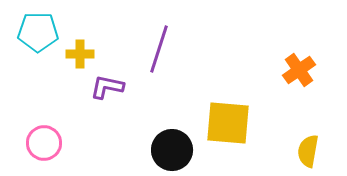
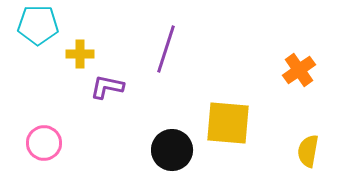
cyan pentagon: moved 7 px up
purple line: moved 7 px right
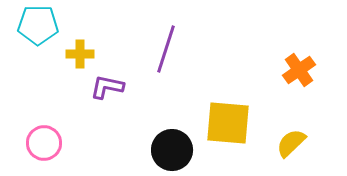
yellow semicircle: moved 17 px left, 8 px up; rotated 36 degrees clockwise
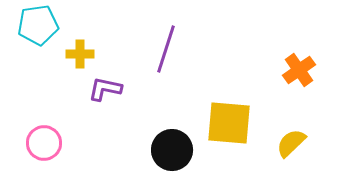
cyan pentagon: rotated 9 degrees counterclockwise
purple L-shape: moved 2 px left, 2 px down
yellow square: moved 1 px right
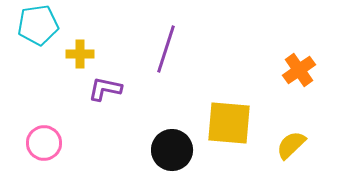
yellow semicircle: moved 2 px down
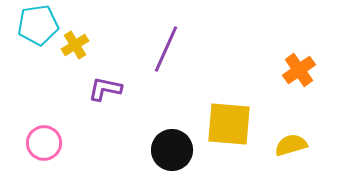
purple line: rotated 6 degrees clockwise
yellow cross: moved 5 px left, 9 px up; rotated 32 degrees counterclockwise
yellow square: moved 1 px down
yellow semicircle: rotated 28 degrees clockwise
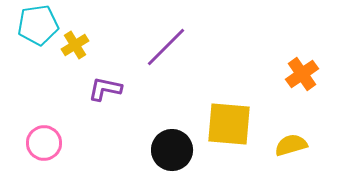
purple line: moved 2 px up; rotated 21 degrees clockwise
orange cross: moved 3 px right, 4 px down
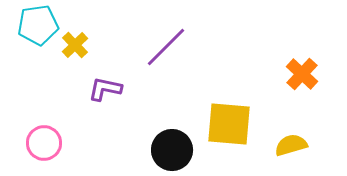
yellow cross: rotated 12 degrees counterclockwise
orange cross: rotated 12 degrees counterclockwise
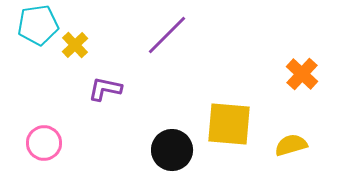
purple line: moved 1 px right, 12 px up
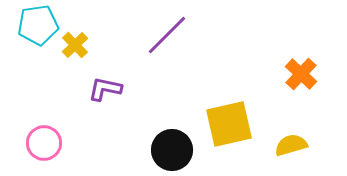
orange cross: moved 1 px left
yellow square: rotated 18 degrees counterclockwise
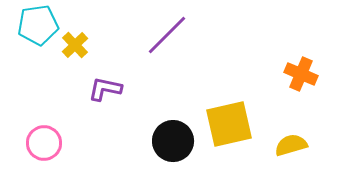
orange cross: rotated 20 degrees counterclockwise
black circle: moved 1 px right, 9 px up
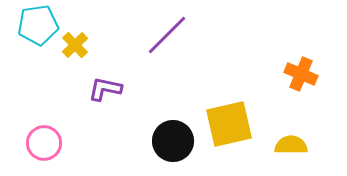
yellow semicircle: rotated 16 degrees clockwise
